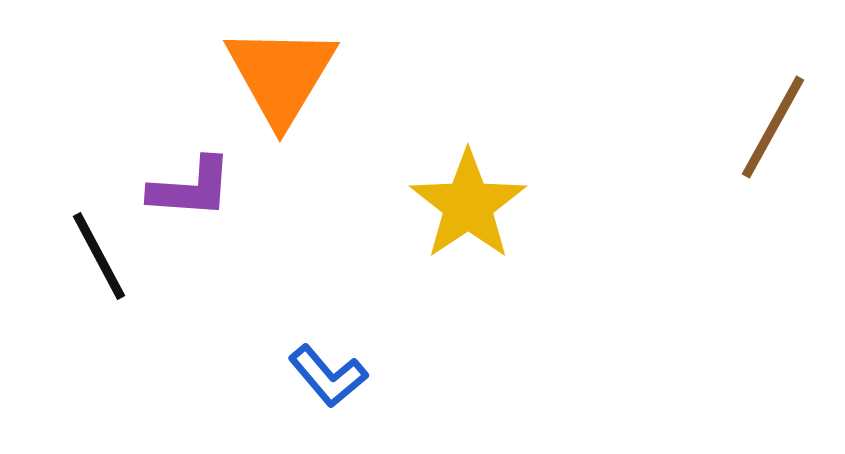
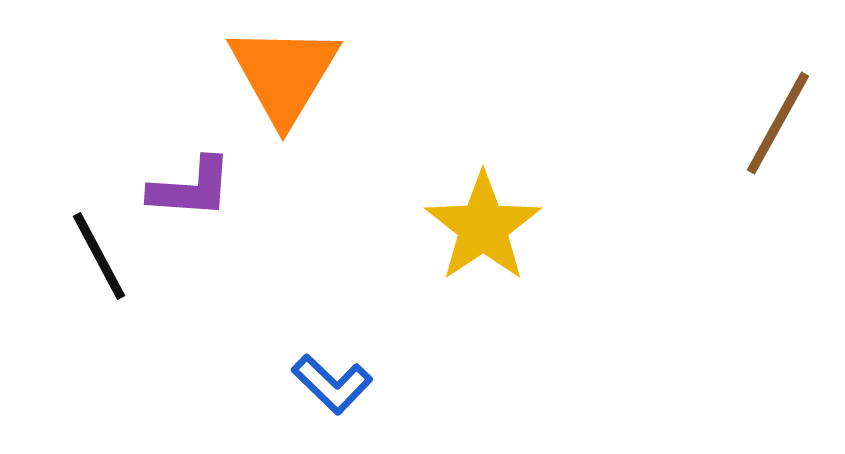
orange triangle: moved 3 px right, 1 px up
brown line: moved 5 px right, 4 px up
yellow star: moved 15 px right, 22 px down
blue L-shape: moved 4 px right, 8 px down; rotated 6 degrees counterclockwise
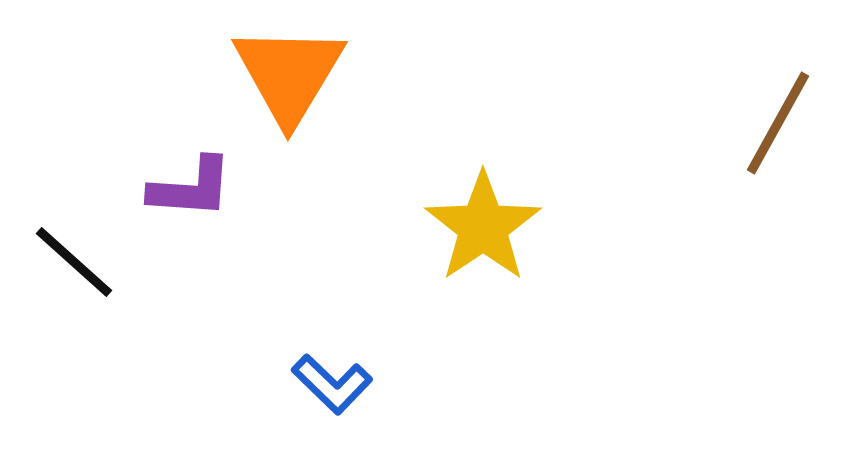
orange triangle: moved 5 px right
black line: moved 25 px left, 6 px down; rotated 20 degrees counterclockwise
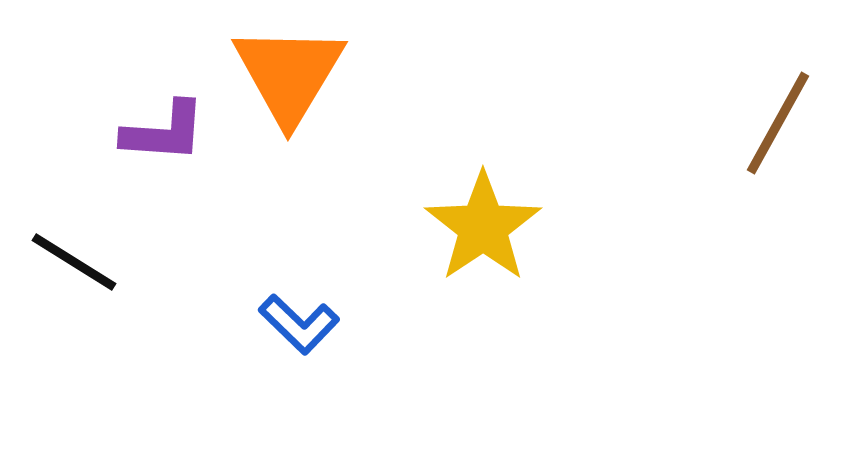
purple L-shape: moved 27 px left, 56 px up
black line: rotated 10 degrees counterclockwise
blue L-shape: moved 33 px left, 60 px up
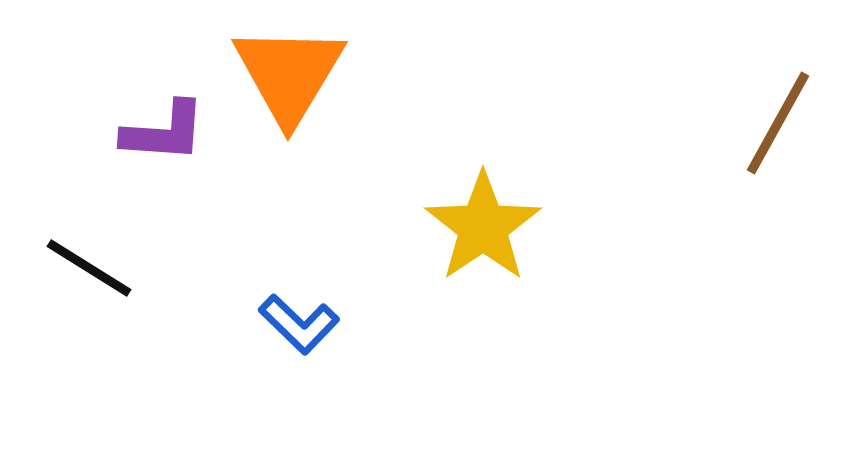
black line: moved 15 px right, 6 px down
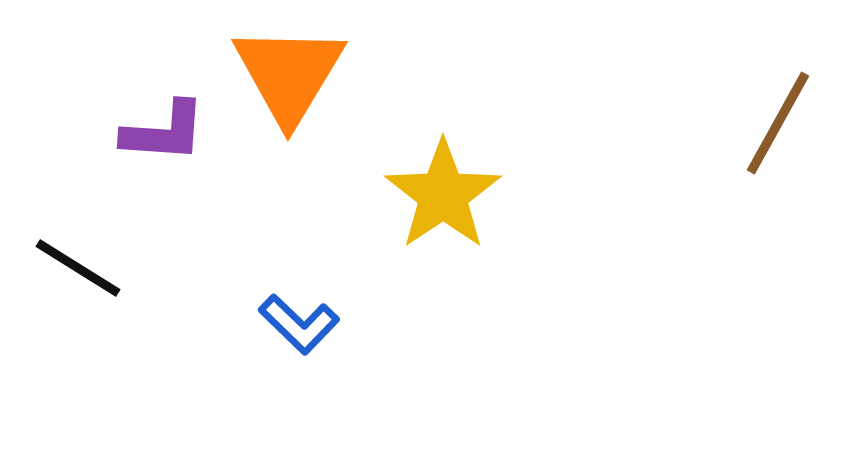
yellow star: moved 40 px left, 32 px up
black line: moved 11 px left
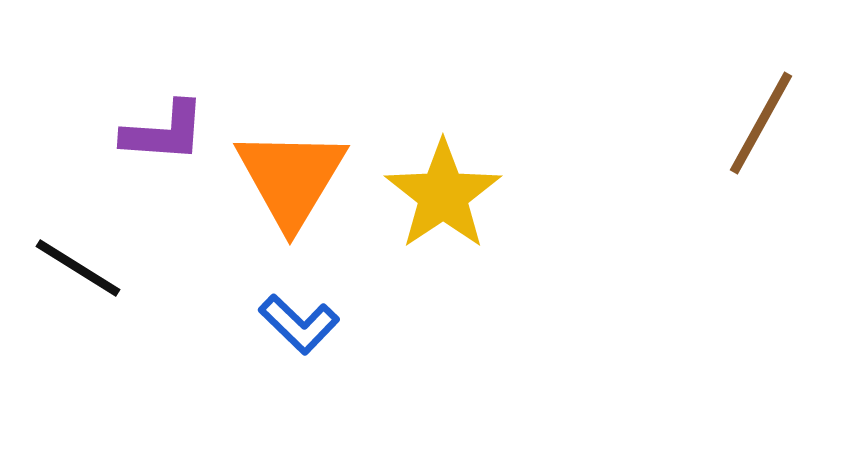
orange triangle: moved 2 px right, 104 px down
brown line: moved 17 px left
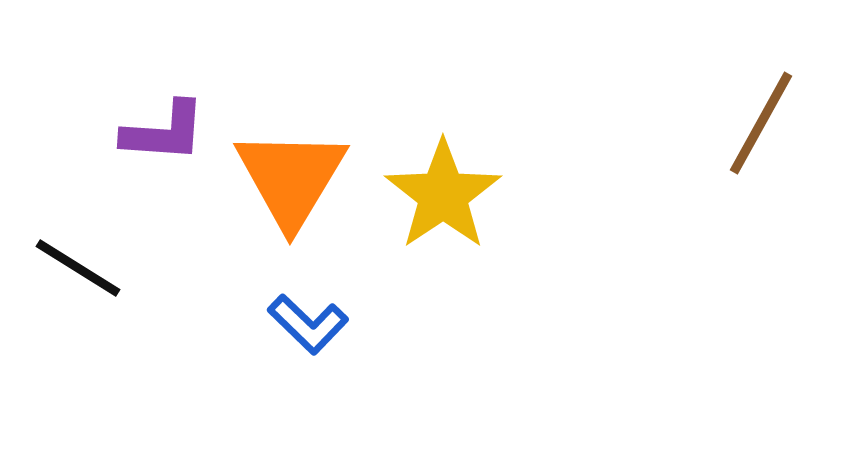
blue L-shape: moved 9 px right
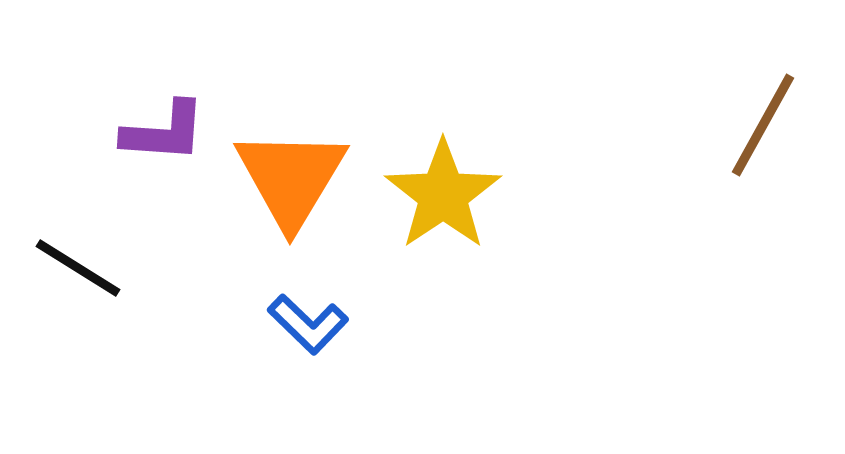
brown line: moved 2 px right, 2 px down
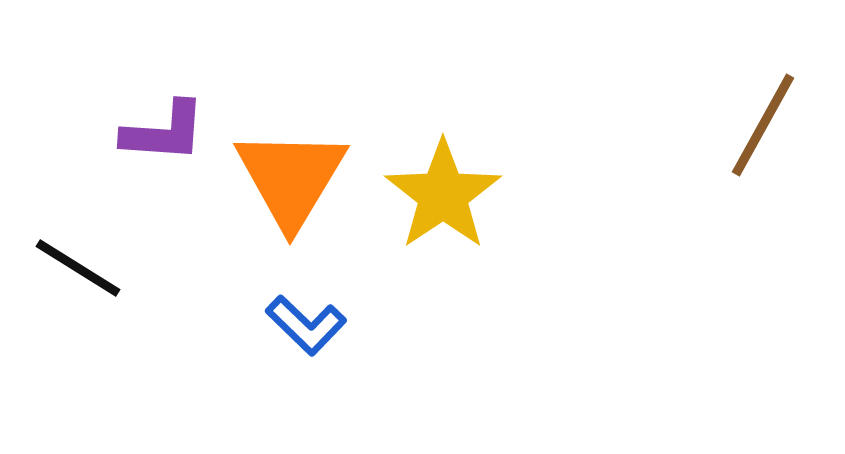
blue L-shape: moved 2 px left, 1 px down
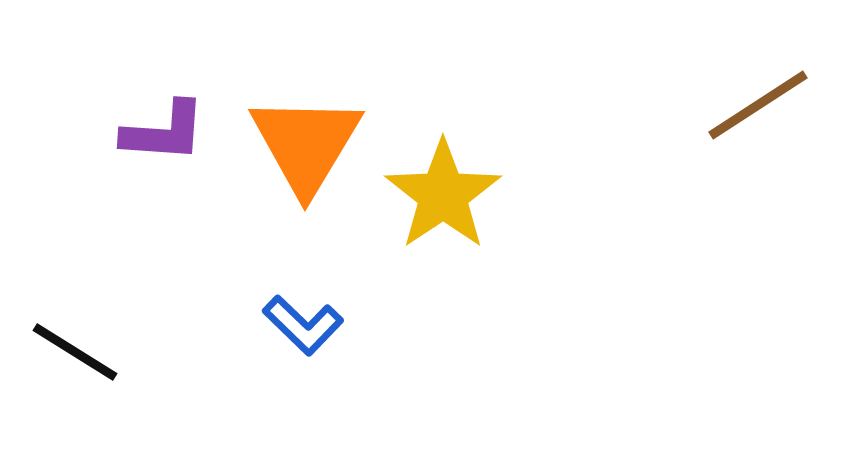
brown line: moved 5 px left, 20 px up; rotated 28 degrees clockwise
orange triangle: moved 15 px right, 34 px up
black line: moved 3 px left, 84 px down
blue L-shape: moved 3 px left
